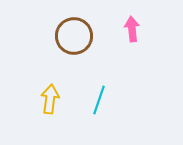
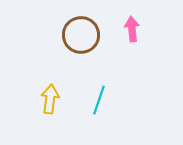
brown circle: moved 7 px right, 1 px up
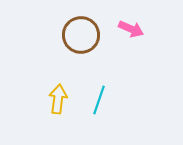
pink arrow: moved 1 px left; rotated 120 degrees clockwise
yellow arrow: moved 8 px right
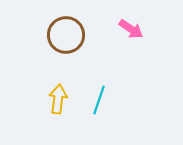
pink arrow: rotated 10 degrees clockwise
brown circle: moved 15 px left
